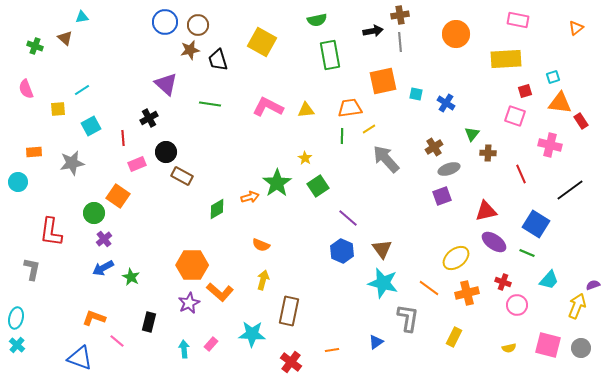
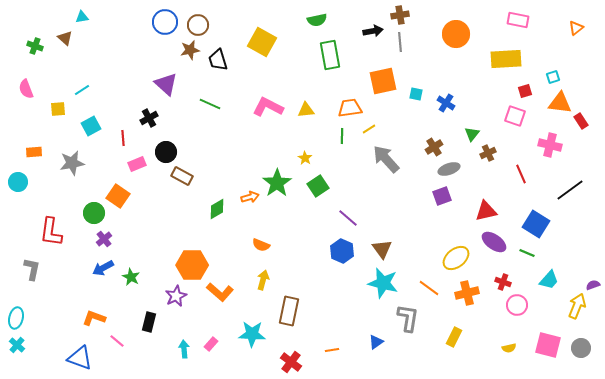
green line at (210, 104): rotated 15 degrees clockwise
brown cross at (488, 153): rotated 28 degrees counterclockwise
purple star at (189, 303): moved 13 px left, 7 px up
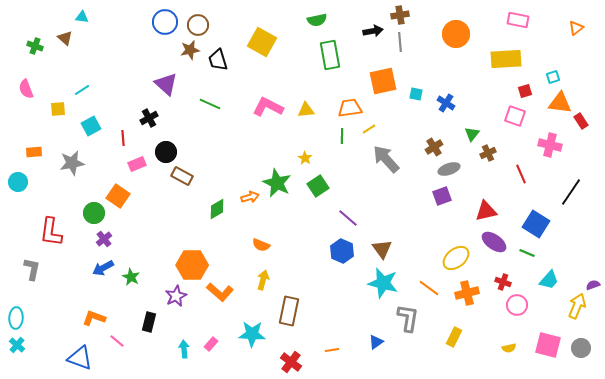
cyan triangle at (82, 17): rotated 16 degrees clockwise
green star at (277, 183): rotated 12 degrees counterclockwise
black line at (570, 190): moved 1 px right, 2 px down; rotated 20 degrees counterclockwise
cyan ellipse at (16, 318): rotated 10 degrees counterclockwise
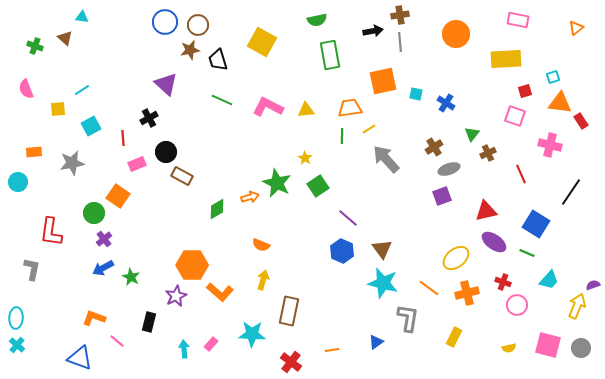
green line at (210, 104): moved 12 px right, 4 px up
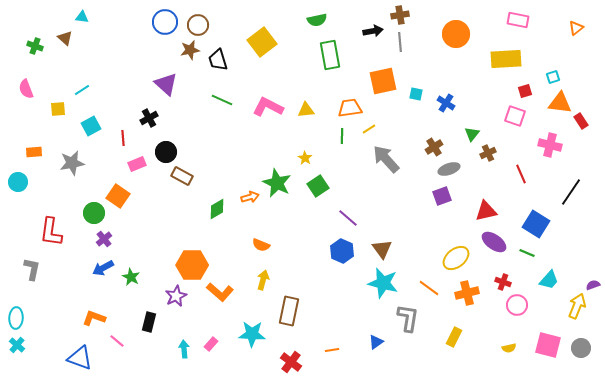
yellow square at (262, 42): rotated 24 degrees clockwise
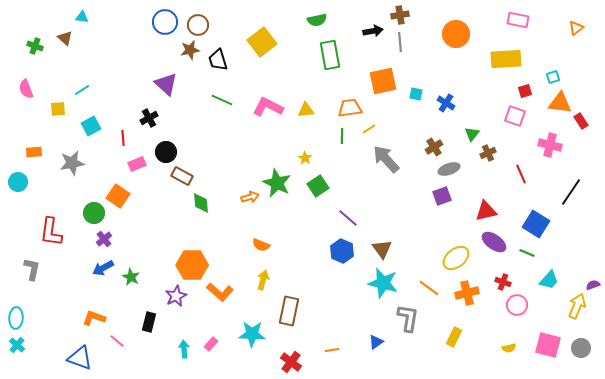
green diamond at (217, 209): moved 16 px left, 6 px up; rotated 65 degrees counterclockwise
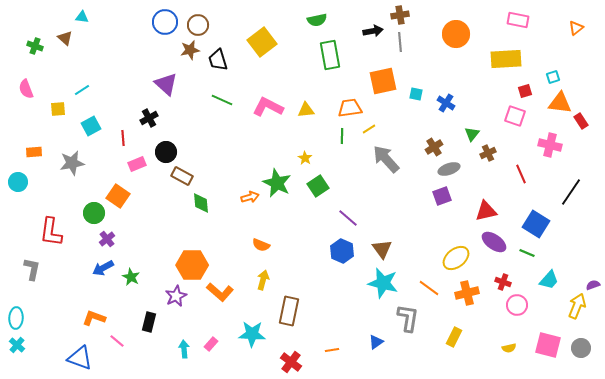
purple cross at (104, 239): moved 3 px right
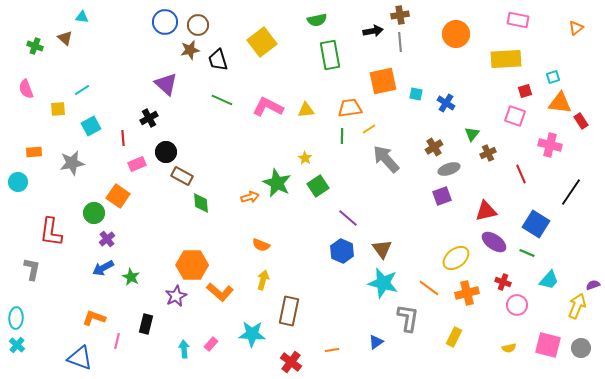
black rectangle at (149, 322): moved 3 px left, 2 px down
pink line at (117, 341): rotated 63 degrees clockwise
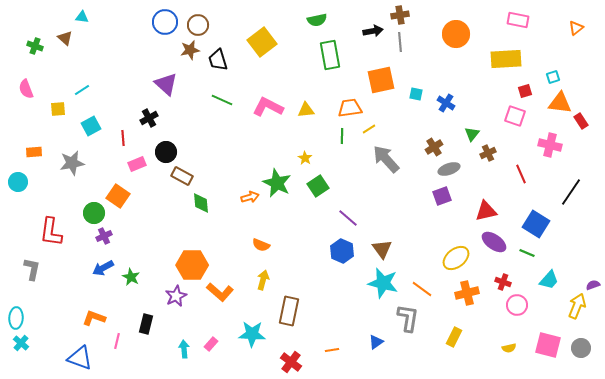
orange square at (383, 81): moved 2 px left, 1 px up
purple cross at (107, 239): moved 3 px left, 3 px up; rotated 14 degrees clockwise
orange line at (429, 288): moved 7 px left, 1 px down
cyan cross at (17, 345): moved 4 px right, 2 px up
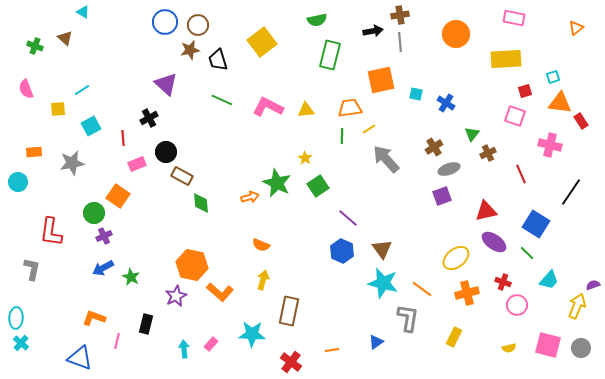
cyan triangle at (82, 17): moved 1 px right, 5 px up; rotated 24 degrees clockwise
pink rectangle at (518, 20): moved 4 px left, 2 px up
green rectangle at (330, 55): rotated 24 degrees clockwise
green line at (527, 253): rotated 21 degrees clockwise
orange hexagon at (192, 265): rotated 12 degrees clockwise
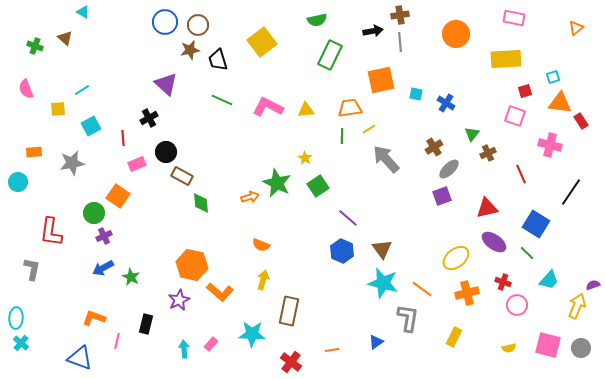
green rectangle at (330, 55): rotated 12 degrees clockwise
gray ellipse at (449, 169): rotated 25 degrees counterclockwise
red triangle at (486, 211): moved 1 px right, 3 px up
purple star at (176, 296): moved 3 px right, 4 px down
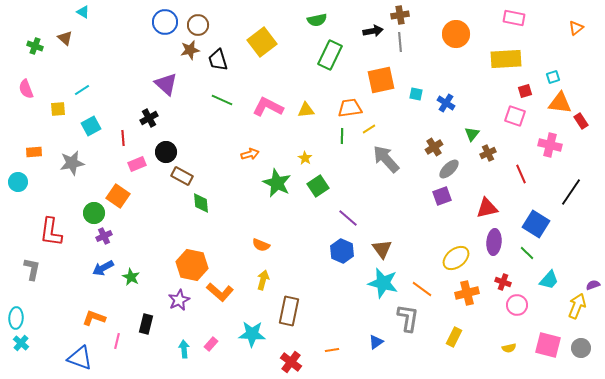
orange arrow at (250, 197): moved 43 px up
purple ellipse at (494, 242): rotated 60 degrees clockwise
